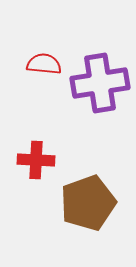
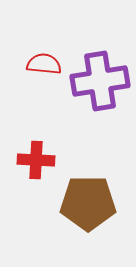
purple cross: moved 2 px up
brown pentagon: rotated 20 degrees clockwise
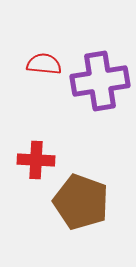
brown pentagon: moved 7 px left, 1 px up; rotated 20 degrees clockwise
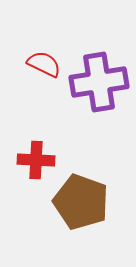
red semicircle: rotated 20 degrees clockwise
purple cross: moved 1 px left, 1 px down
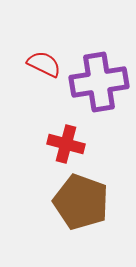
red cross: moved 30 px right, 16 px up; rotated 12 degrees clockwise
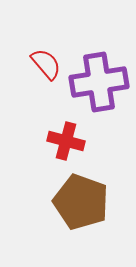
red semicircle: moved 2 px right; rotated 24 degrees clockwise
red cross: moved 3 px up
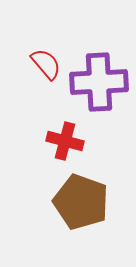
purple cross: rotated 6 degrees clockwise
red cross: moved 1 px left
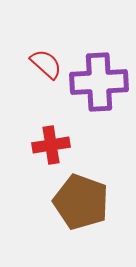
red semicircle: rotated 8 degrees counterclockwise
red cross: moved 14 px left, 4 px down; rotated 24 degrees counterclockwise
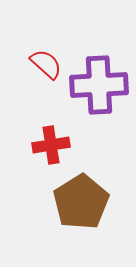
purple cross: moved 3 px down
brown pentagon: rotated 20 degrees clockwise
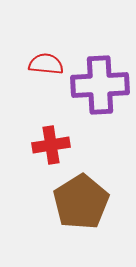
red semicircle: rotated 36 degrees counterclockwise
purple cross: moved 1 px right
